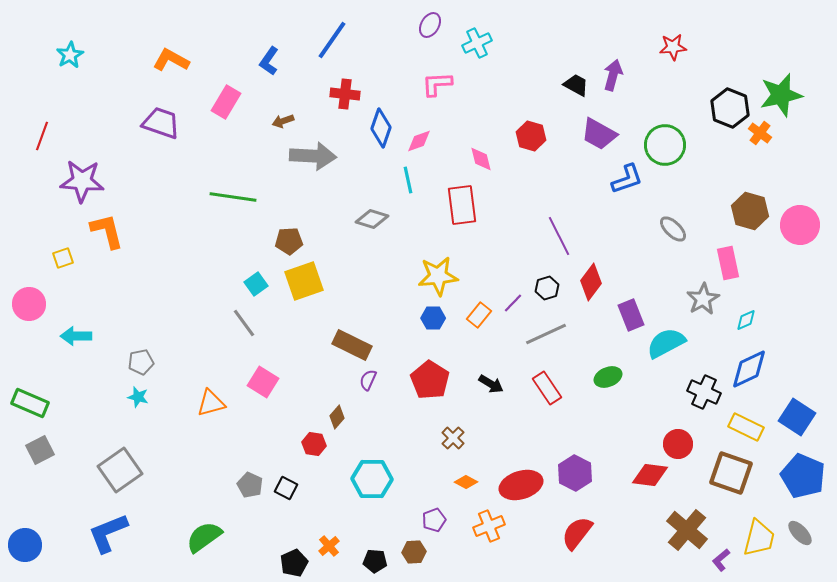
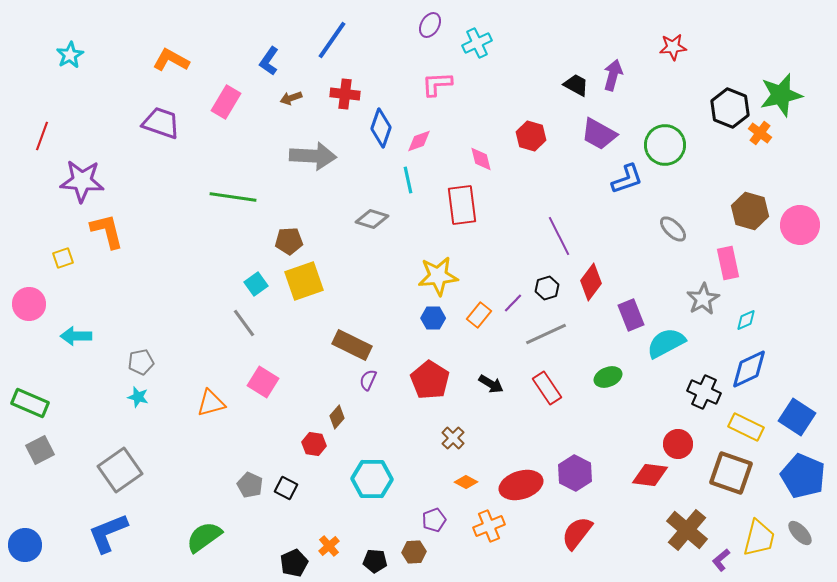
brown arrow at (283, 121): moved 8 px right, 23 px up
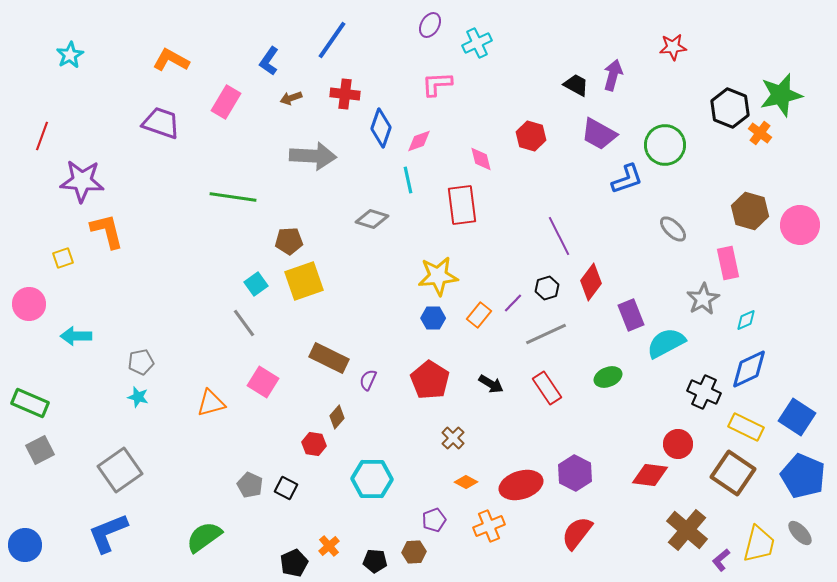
brown rectangle at (352, 345): moved 23 px left, 13 px down
brown square at (731, 473): moved 2 px right; rotated 15 degrees clockwise
yellow trapezoid at (759, 538): moved 6 px down
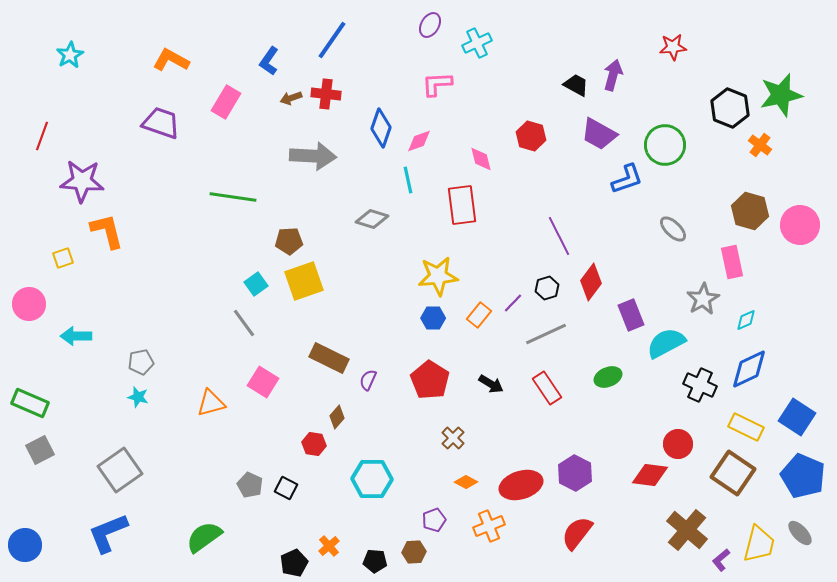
red cross at (345, 94): moved 19 px left
orange cross at (760, 133): moved 12 px down
pink rectangle at (728, 263): moved 4 px right, 1 px up
black cross at (704, 392): moved 4 px left, 7 px up
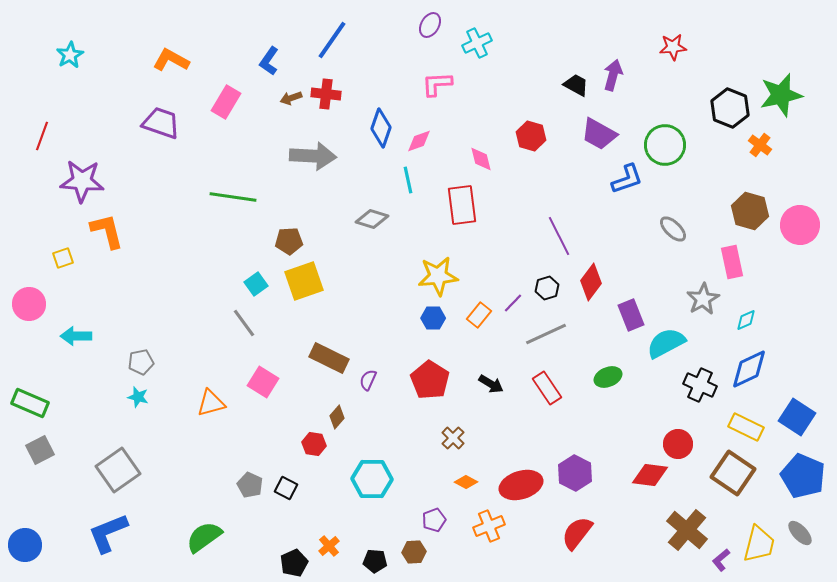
gray square at (120, 470): moved 2 px left
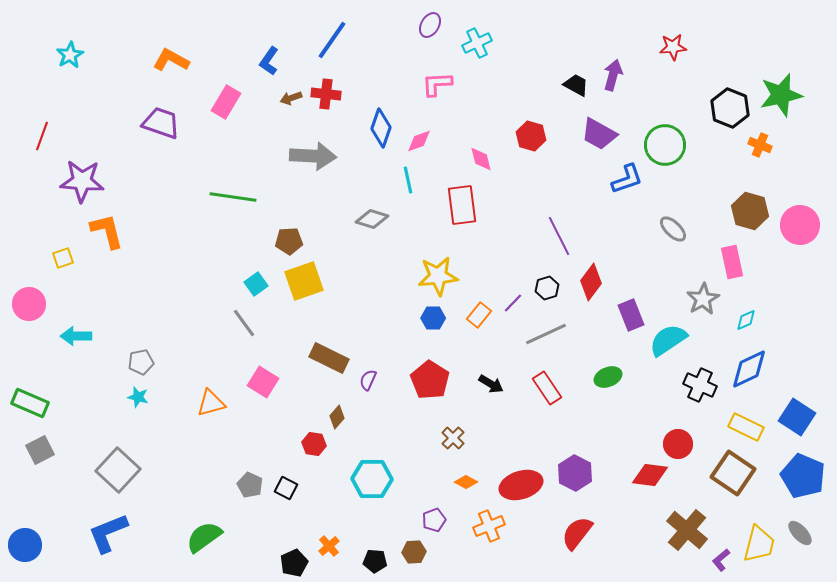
orange cross at (760, 145): rotated 15 degrees counterclockwise
cyan semicircle at (666, 343): moved 2 px right, 3 px up; rotated 6 degrees counterclockwise
gray square at (118, 470): rotated 12 degrees counterclockwise
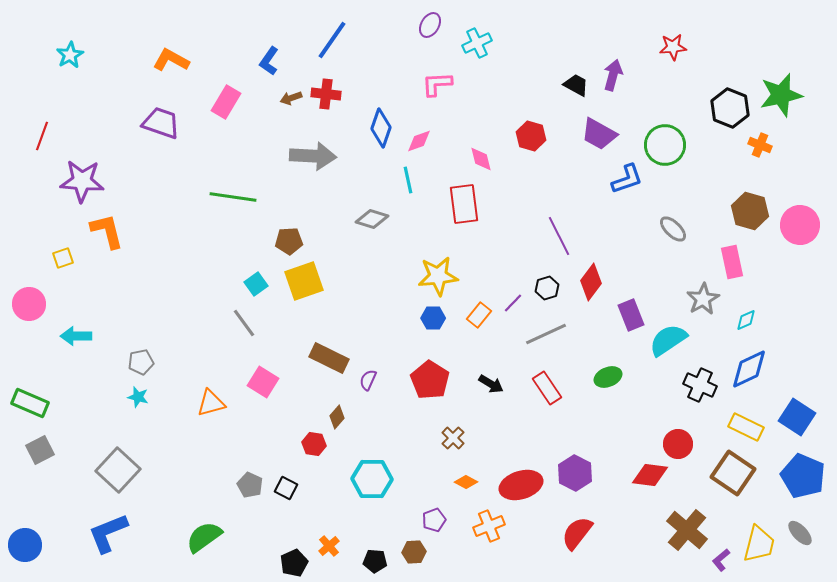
red rectangle at (462, 205): moved 2 px right, 1 px up
